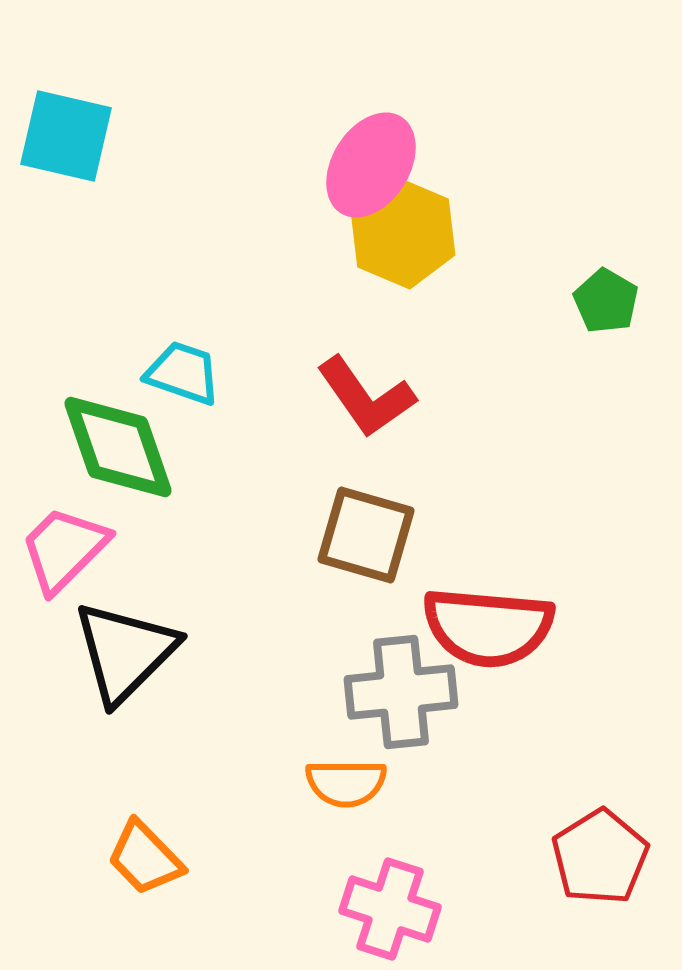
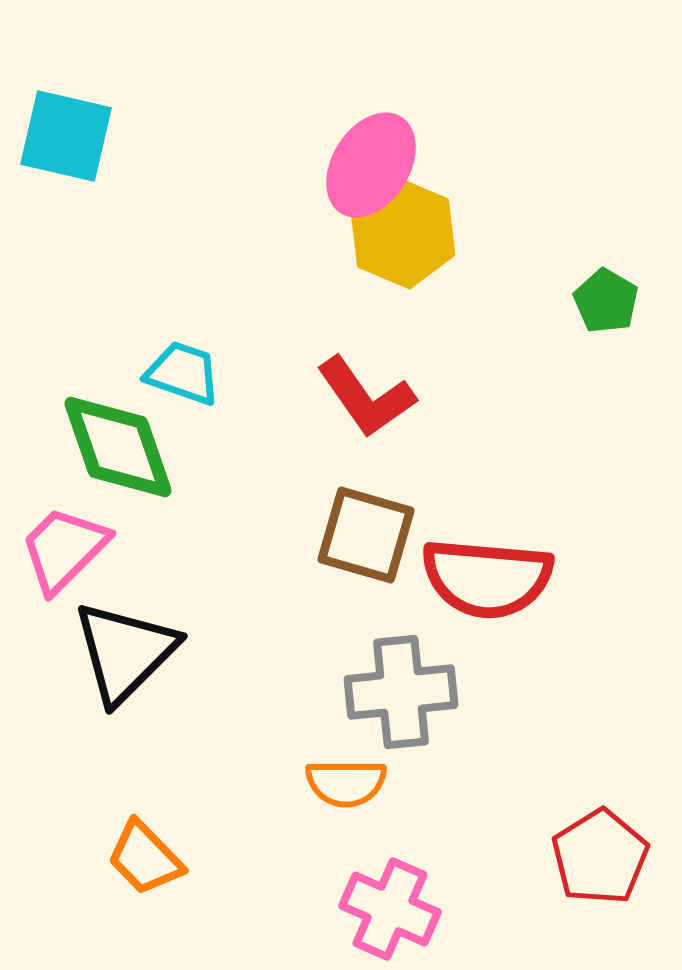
red semicircle: moved 1 px left, 49 px up
pink cross: rotated 6 degrees clockwise
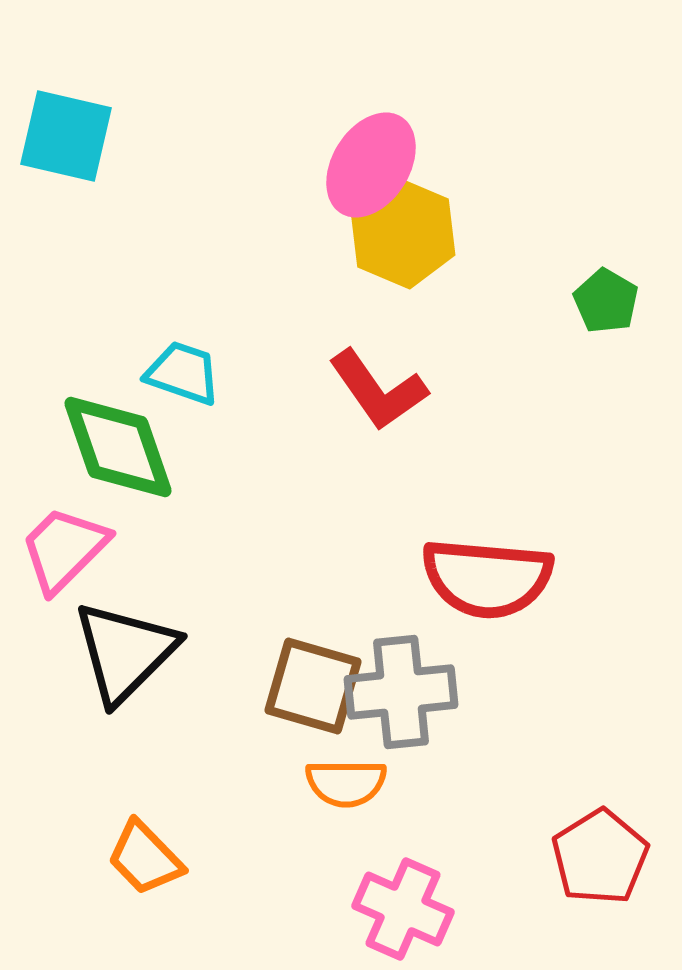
red L-shape: moved 12 px right, 7 px up
brown square: moved 53 px left, 151 px down
pink cross: moved 13 px right
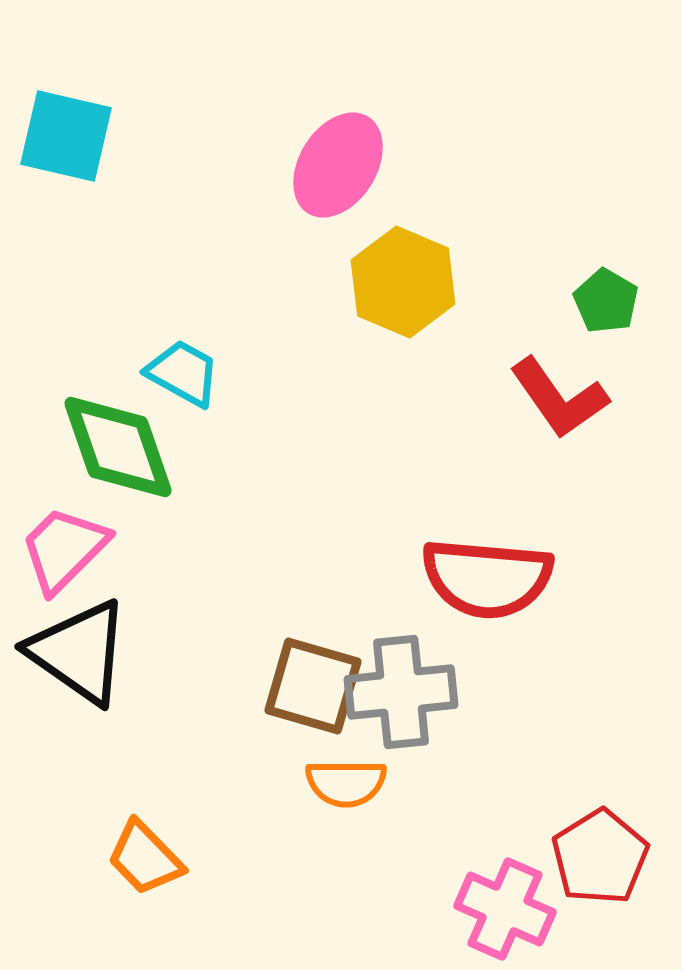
pink ellipse: moved 33 px left
yellow hexagon: moved 49 px down
cyan trapezoid: rotated 10 degrees clockwise
red L-shape: moved 181 px right, 8 px down
black triangle: moved 46 px left; rotated 40 degrees counterclockwise
pink cross: moved 102 px right
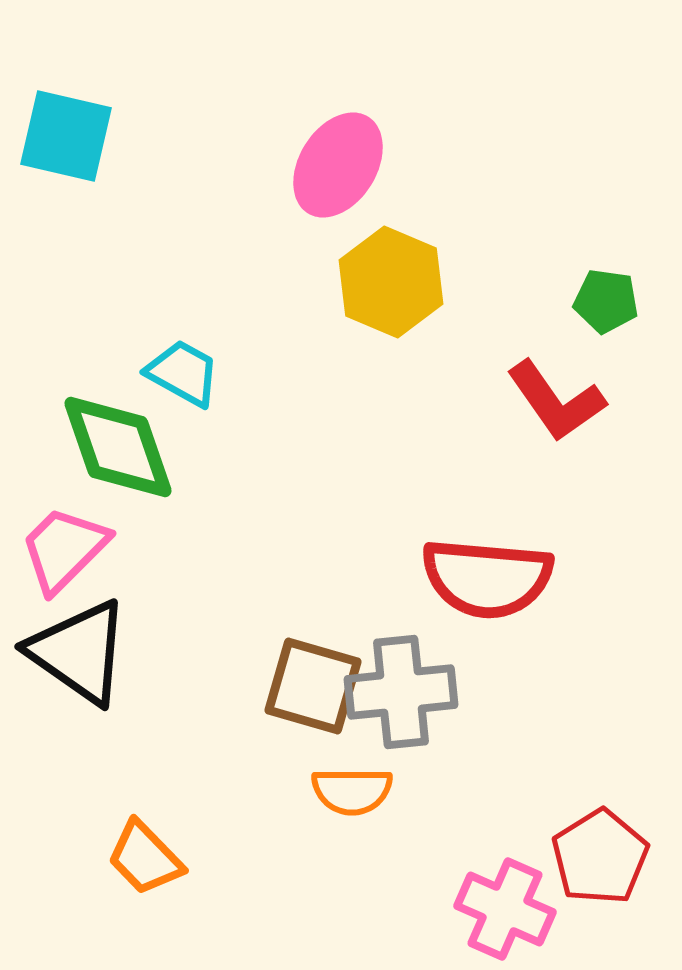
yellow hexagon: moved 12 px left
green pentagon: rotated 22 degrees counterclockwise
red L-shape: moved 3 px left, 3 px down
orange semicircle: moved 6 px right, 8 px down
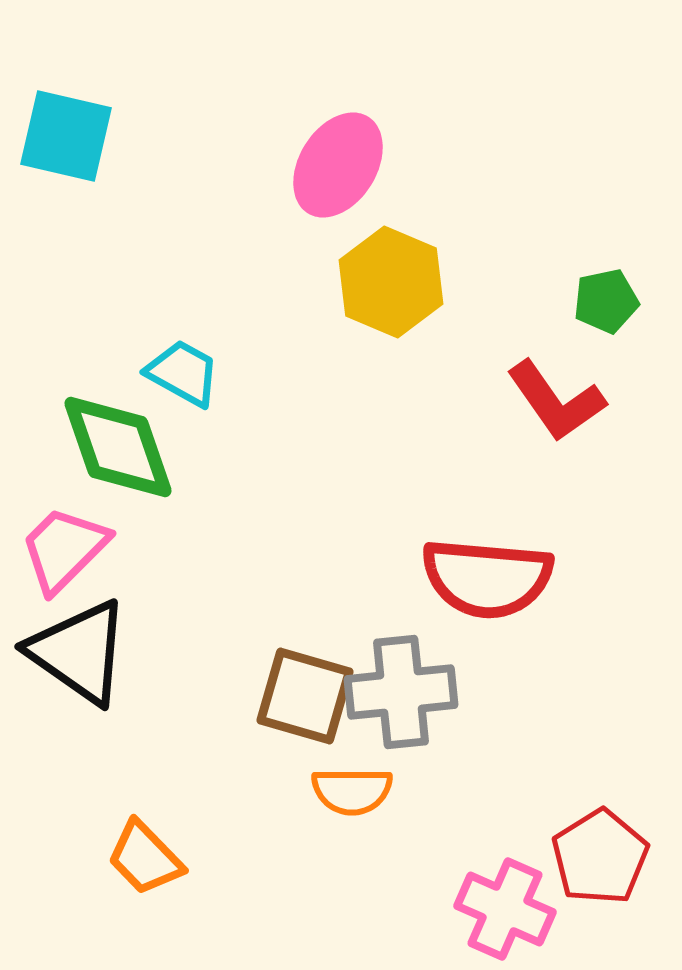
green pentagon: rotated 20 degrees counterclockwise
brown square: moved 8 px left, 10 px down
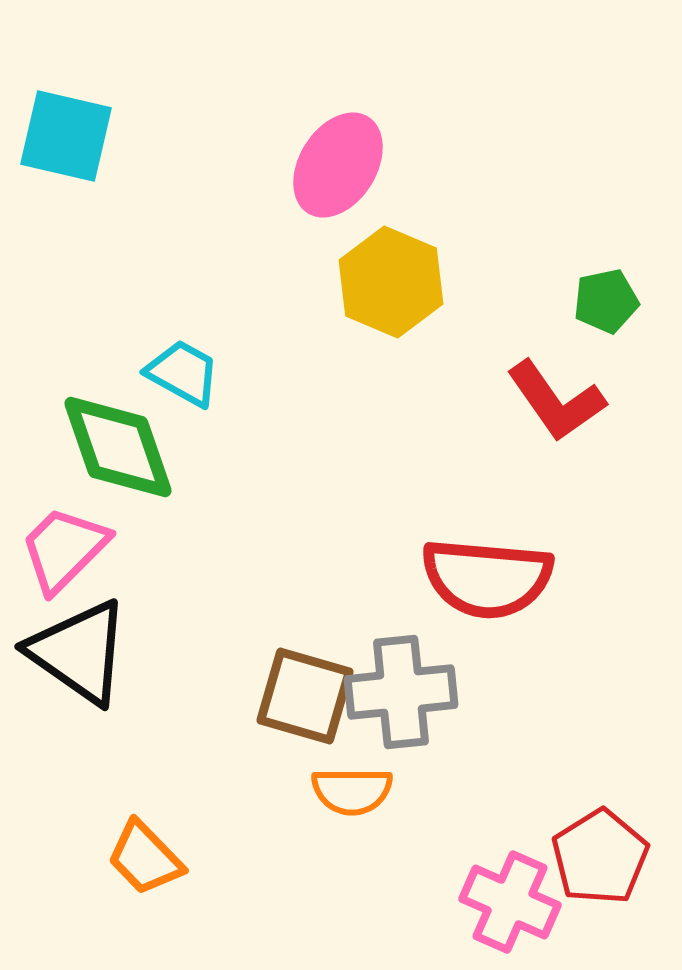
pink cross: moved 5 px right, 7 px up
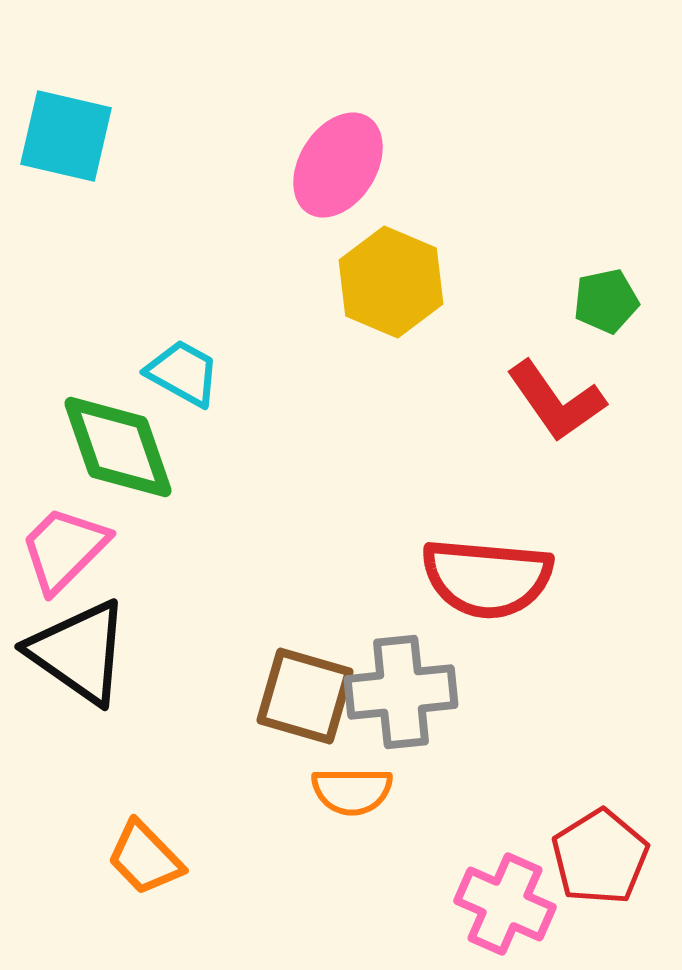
pink cross: moved 5 px left, 2 px down
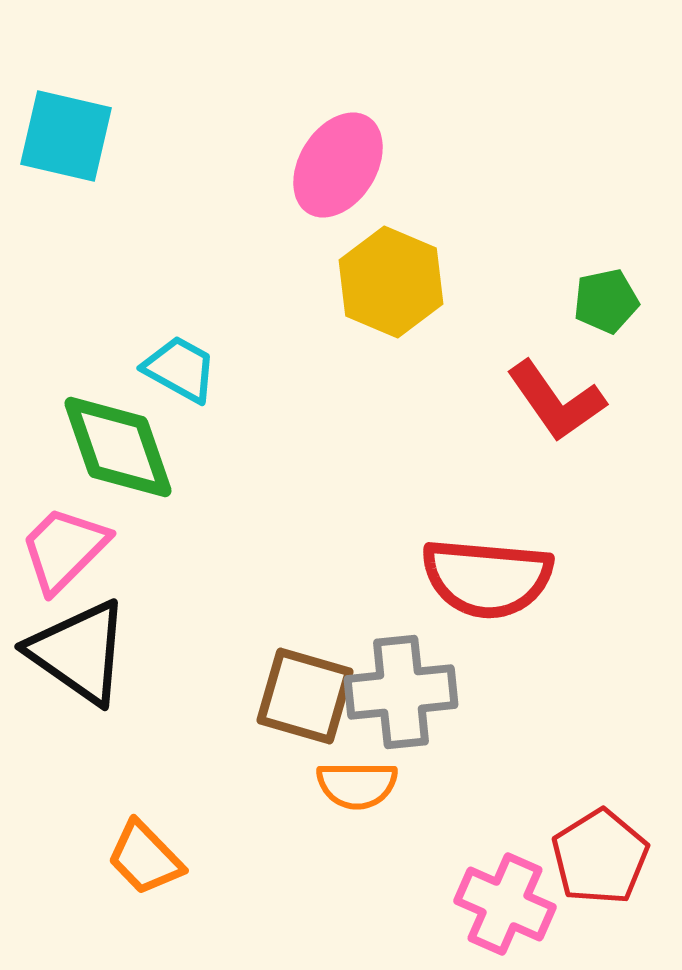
cyan trapezoid: moved 3 px left, 4 px up
orange semicircle: moved 5 px right, 6 px up
